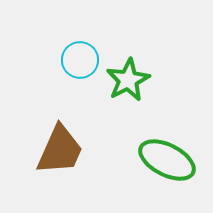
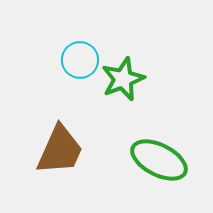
green star: moved 5 px left, 1 px up; rotated 6 degrees clockwise
green ellipse: moved 8 px left
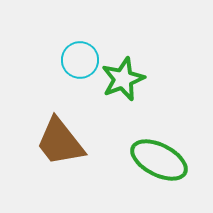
brown trapezoid: moved 8 px up; rotated 118 degrees clockwise
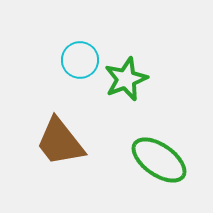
green star: moved 3 px right
green ellipse: rotated 8 degrees clockwise
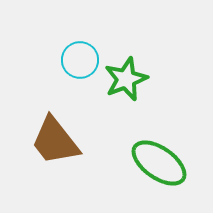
brown trapezoid: moved 5 px left, 1 px up
green ellipse: moved 3 px down
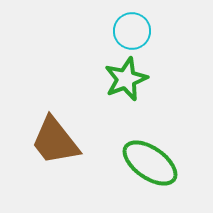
cyan circle: moved 52 px right, 29 px up
green ellipse: moved 9 px left
